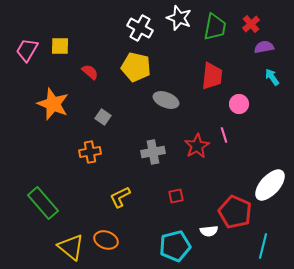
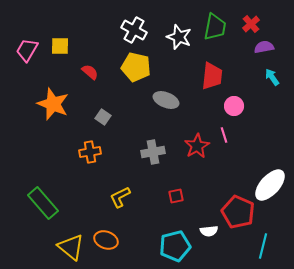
white star: moved 19 px down
white cross: moved 6 px left, 2 px down
pink circle: moved 5 px left, 2 px down
red pentagon: moved 3 px right
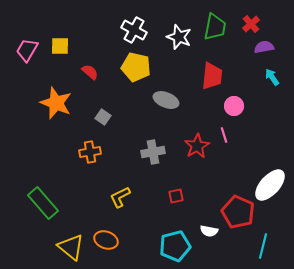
orange star: moved 3 px right, 1 px up
white semicircle: rotated 18 degrees clockwise
